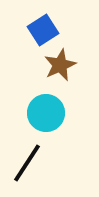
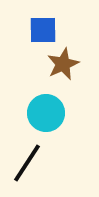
blue square: rotated 32 degrees clockwise
brown star: moved 3 px right, 1 px up
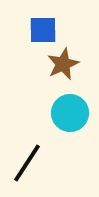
cyan circle: moved 24 px right
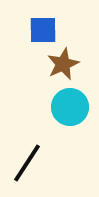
cyan circle: moved 6 px up
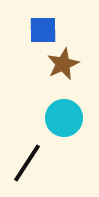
cyan circle: moved 6 px left, 11 px down
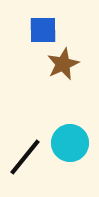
cyan circle: moved 6 px right, 25 px down
black line: moved 2 px left, 6 px up; rotated 6 degrees clockwise
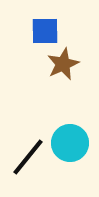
blue square: moved 2 px right, 1 px down
black line: moved 3 px right
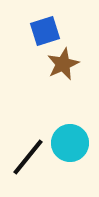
blue square: rotated 16 degrees counterclockwise
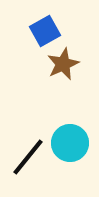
blue square: rotated 12 degrees counterclockwise
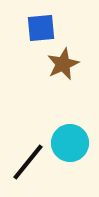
blue square: moved 4 px left, 3 px up; rotated 24 degrees clockwise
black line: moved 5 px down
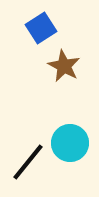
blue square: rotated 28 degrees counterclockwise
brown star: moved 1 px right, 2 px down; rotated 20 degrees counterclockwise
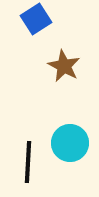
blue square: moved 5 px left, 9 px up
black line: rotated 36 degrees counterclockwise
